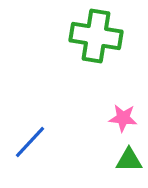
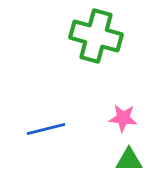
green cross: rotated 6 degrees clockwise
blue line: moved 16 px right, 13 px up; rotated 33 degrees clockwise
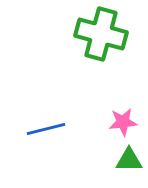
green cross: moved 5 px right, 2 px up
pink star: moved 4 px down; rotated 12 degrees counterclockwise
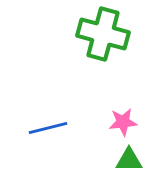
green cross: moved 2 px right
blue line: moved 2 px right, 1 px up
